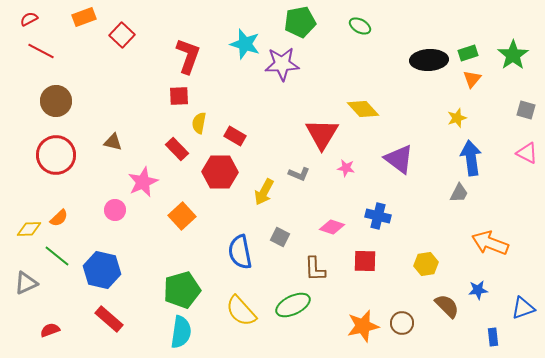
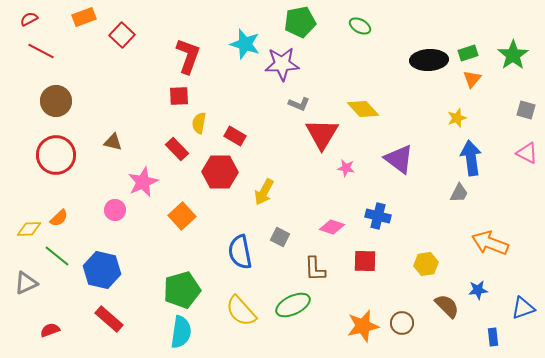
gray L-shape at (299, 174): moved 70 px up
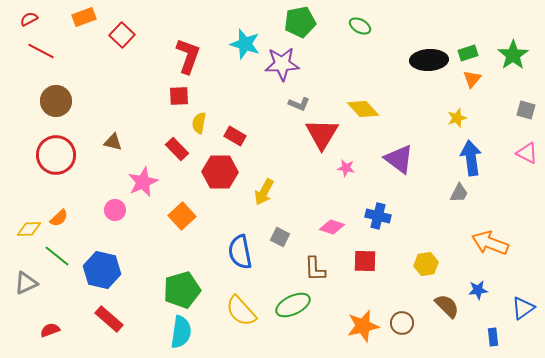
blue triangle at (523, 308): rotated 15 degrees counterclockwise
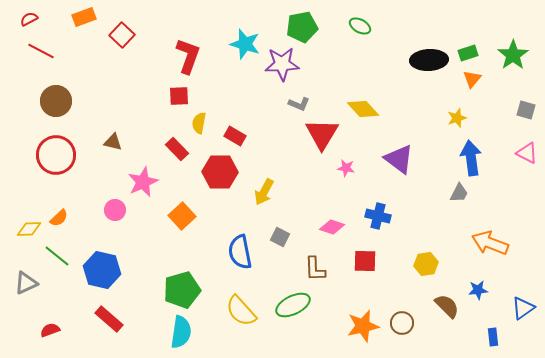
green pentagon at (300, 22): moved 2 px right, 5 px down
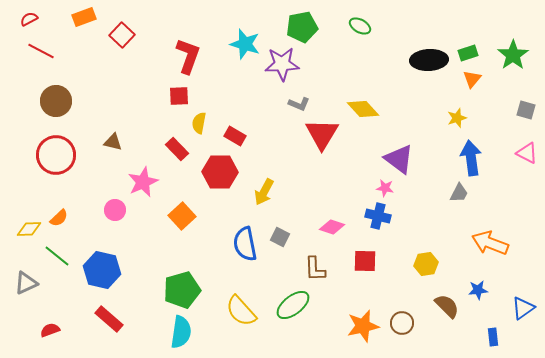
pink star at (346, 168): moved 39 px right, 20 px down
blue semicircle at (240, 252): moved 5 px right, 8 px up
green ellipse at (293, 305): rotated 12 degrees counterclockwise
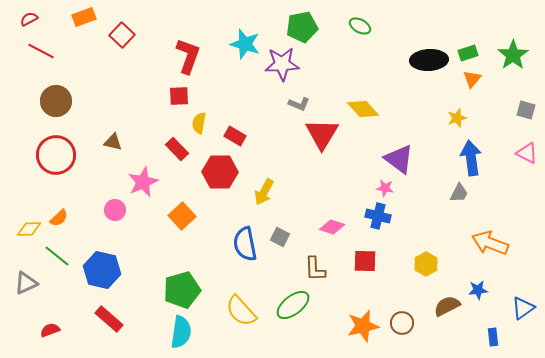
yellow hexagon at (426, 264): rotated 20 degrees counterclockwise
brown semicircle at (447, 306): rotated 72 degrees counterclockwise
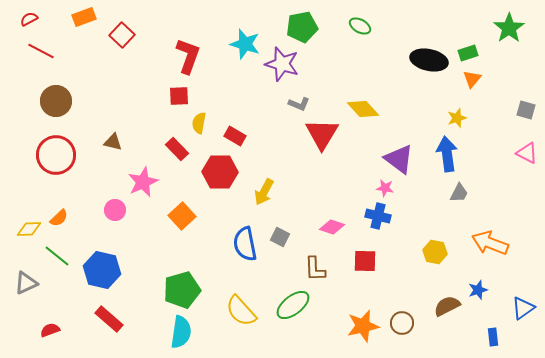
green star at (513, 55): moved 4 px left, 27 px up
black ellipse at (429, 60): rotated 15 degrees clockwise
purple star at (282, 64): rotated 20 degrees clockwise
blue arrow at (471, 158): moved 24 px left, 4 px up
yellow hexagon at (426, 264): moved 9 px right, 12 px up; rotated 20 degrees counterclockwise
blue star at (478, 290): rotated 12 degrees counterclockwise
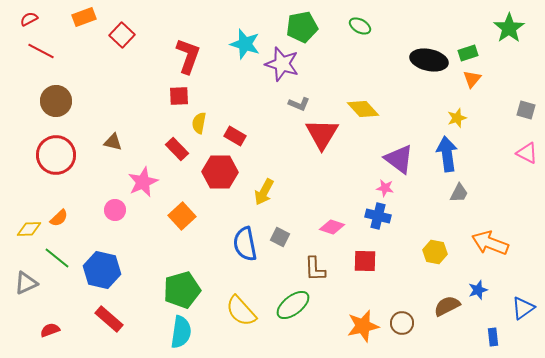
green line at (57, 256): moved 2 px down
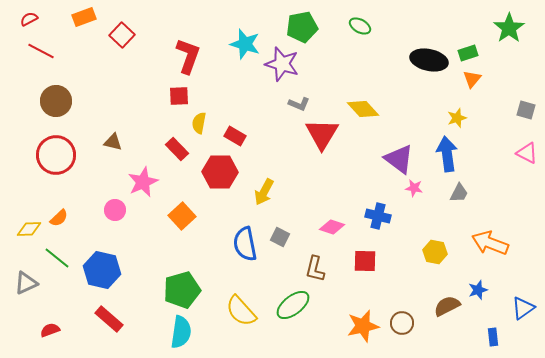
pink star at (385, 188): moved 29 px right
brown L-shape at (315, 269): rotated 16 degrees clockwise
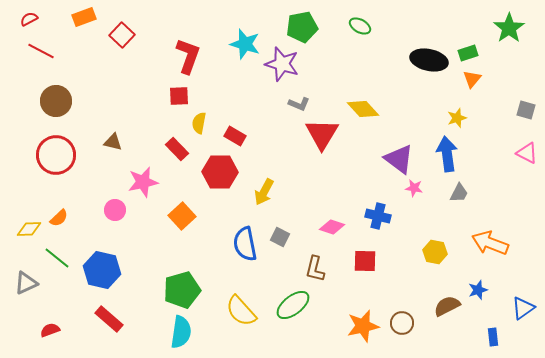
pink star at (143, 182): rotated 12 degrees clockwise
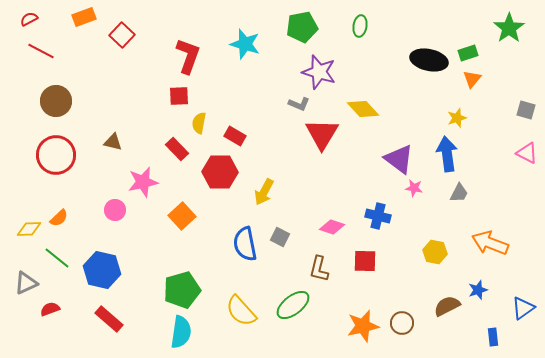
green ellipse at (360, 26): rotated 70 degrees clockwise
purple star at (282, 64): moved 37 px right, 8 px down
brown L-shape at (315, 269): moved 4 px right
red semicircle at (50, 330): moved 21 px up
